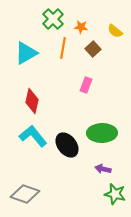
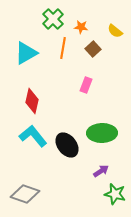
purple arrow: moved 2 px left, 2 px down; rotated 133 degrees clockwise
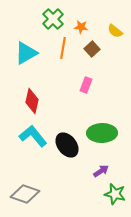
brown square: moved 1 px left
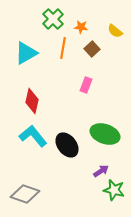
green ellipse: moved 3 px right, 1 px down; rotated 20 degrees clockwise
green star: moved 1 px left, 4 px up
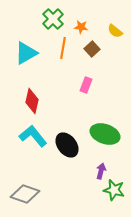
purple arrow: rotated 42 degrees counterclockwise
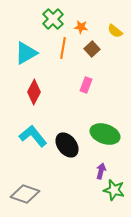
red diamond: moved 2 px right, 9 px up; rotated 15 degrees clockwise
